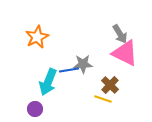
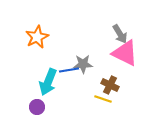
brown cross: rotated 18 degrees counterclockwise
purple circle: moved 2 px right, 2 px up
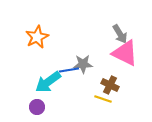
cyan arrow: rotated 32 degrees clockwise
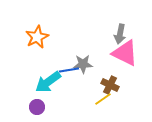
gray arrow: rotated 42 degrees clockwise
yellow line: rotated 54 degrees counterclockwise
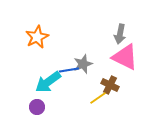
pink triangle: moved 4 px down
gray star: rotated 18 degrees counterclockwise
yellow line: moved 5 px left, 1 px up
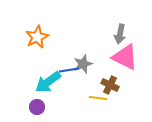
yellow line: rotated 42 degrees clockwise
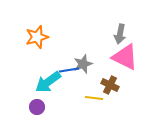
orange star: rotated 10 degrees clockwise
yellow line: moved 4 px left
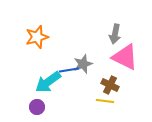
gray arrow: moved 5 px left
yellow line: moved 11 px right, 3 px down
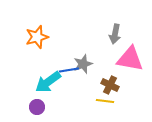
pink triangle: moved 5 px right, 2 px down; rotated 16 degrees counterclockwise
